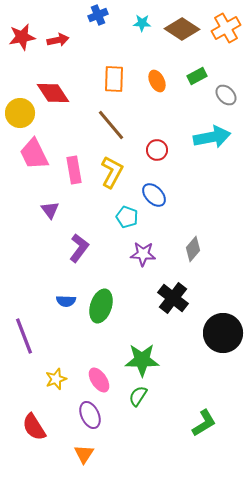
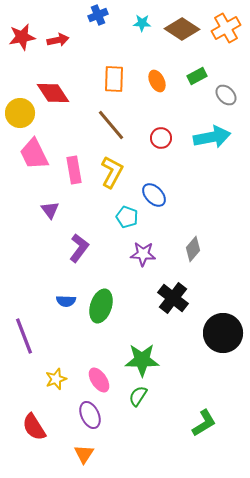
red circle: moved 4 px right, 12 px up
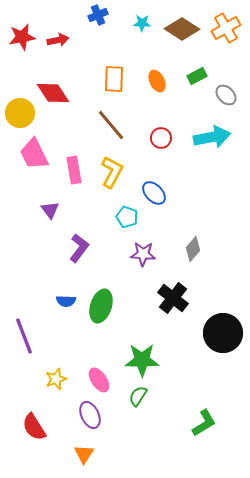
blue ellipse: moved 2 px up
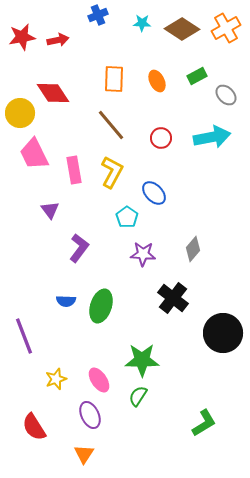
cyan pentagon: rotated 15 degrees clockwise
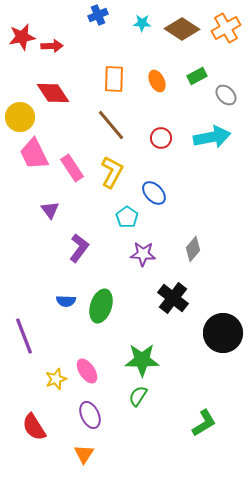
red arrow: moved 6 px left, 6 px down; rotated 10 degrees clockwise
yellow circle: moved 4 px down
pink rectangle: moved 2 px left, 2 px up; rotated 24 degrees counterclockwise
pink ellipse: moved 12 px left, 9 px up
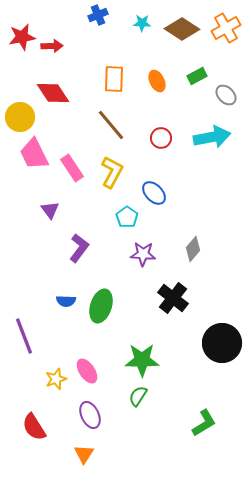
black circle: moved 1 px left, 10 px down
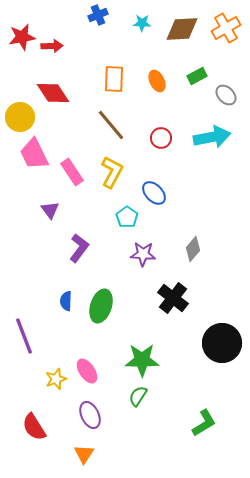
brown diamond: rotated 36 degrees counterclockwise
pink rectangle: moved 4 px down
blue semicircle: rotated 90 degrees clockwise
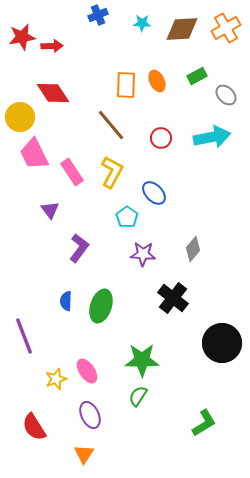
orange rectangle: moved 12 px right, 6 px down
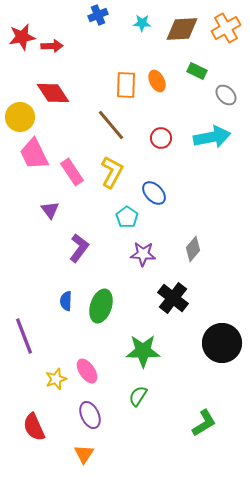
green rectangle: moved 5 px up; rotated 54 degrees clockwise
green star: moved 1 px right, 9 px up
red semicircle: rotated 8 degrees clockwise
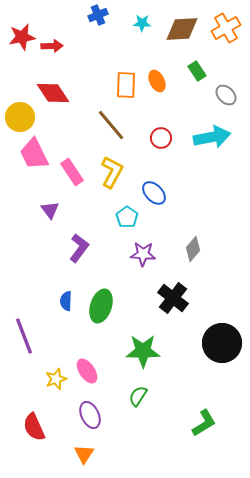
green rectangle: rotated 30 degrees clockwise
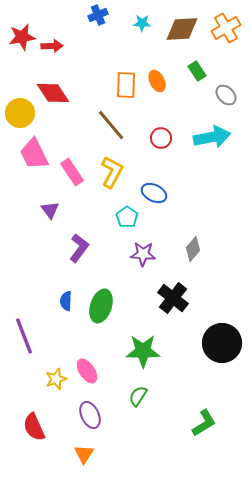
yellow circle: moved 4 px up
blue ellipse: rotated 20 degrees counterclockwise
